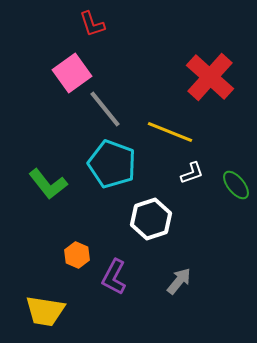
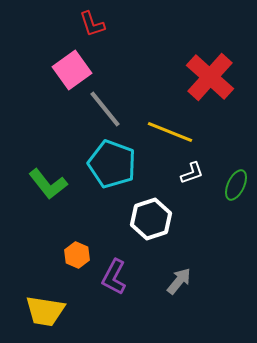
pink square: moved 3 px up
green ellipse: rotated 64 degrees clockwise
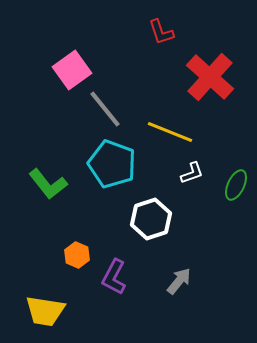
red L-shape: moved 69 px right, 8 px down
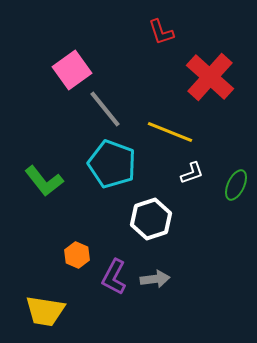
green L-shape: moved 4 px left, 3 px up
gray arrow: moved 24 px left, 2 px up; rotated 44 degrees clockwise
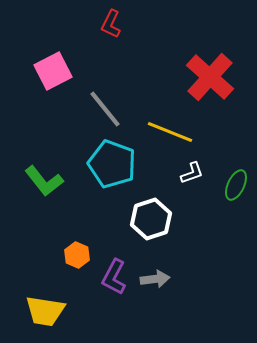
red L-shape: moved 50 px left, 8 px up; rotated 44 degrees clockwise
pink square: moved 19 px left, 1 px down; rotated 9 degrees clockwise
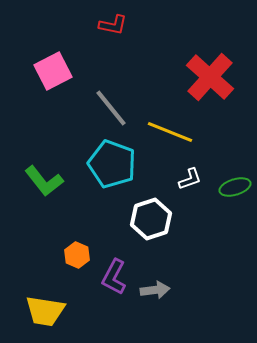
red L-shape: moved 2 px right, 1 px down; rotated 104 degrees counterclockwise
gray line: moved 6 px right, 1 px up
white L-shape: moved 2 px left, 6 px down
green ellipse: moved 1 px left, 2 px down; rotated 48 degrees clockwise
gray arrow: moved 11 px down
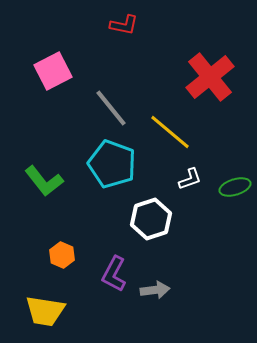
red L-shape: moved 11 px right
red cross: rotated 9 degrees clockwise
yellow line: rotated 18 degrees clockwise
orange hexagon: moved 15 px left
purple L-shape: moved 3 px up
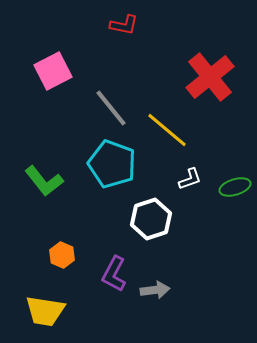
yellow line: moved 3 px left, 2 px up
